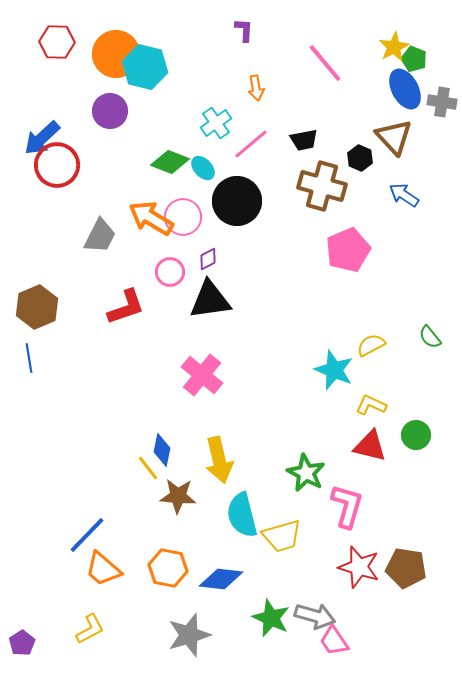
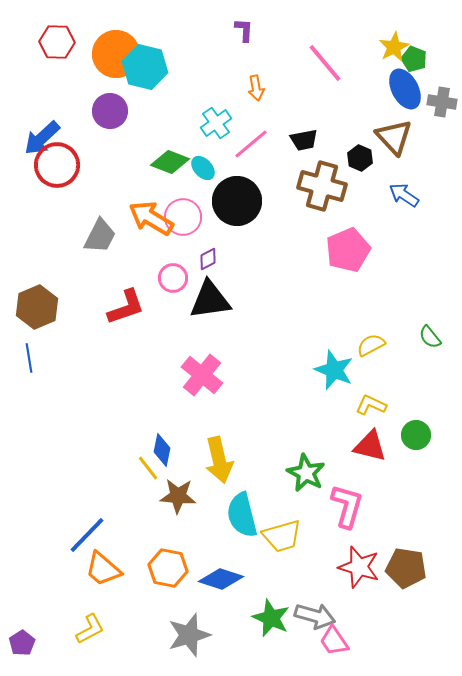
pink circle at (170, 272): moved 3 px right, 6 px down
blue diamond at (221, 579): rotated 12 degrees clockwise
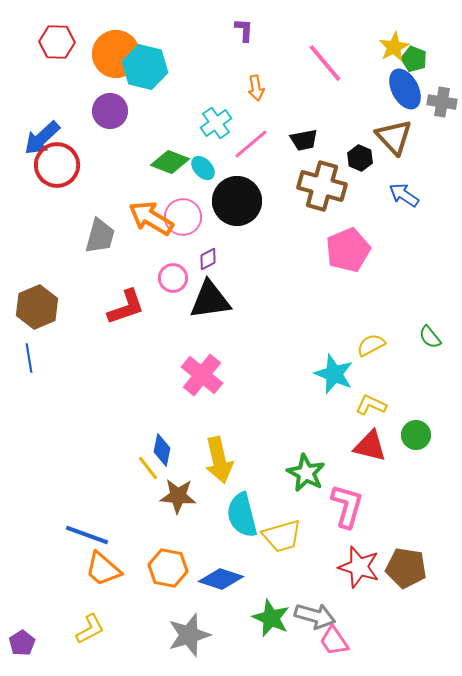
gray trapezoid at (100, 236): rotated 12 degrees counterclockwise
cyan star at (334, 370): moved 4 px down
blue line at (87, 535): rotated 66 degrees clockwise
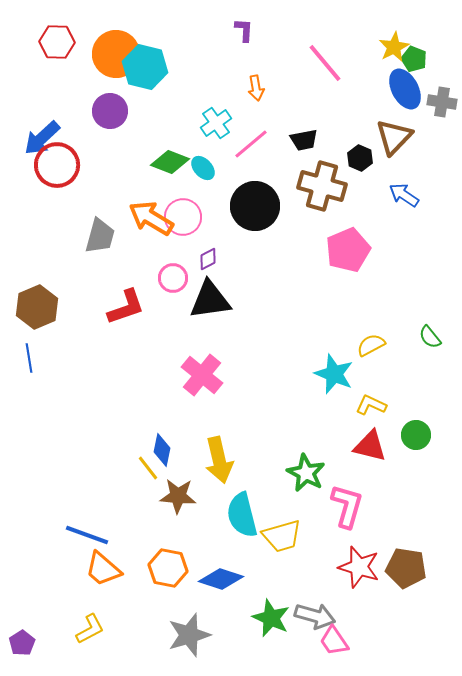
brown triangle at (394, 137): rotated 27 degrees clockwise
black circle at (237, 201): moved 18 px right, 5 px down
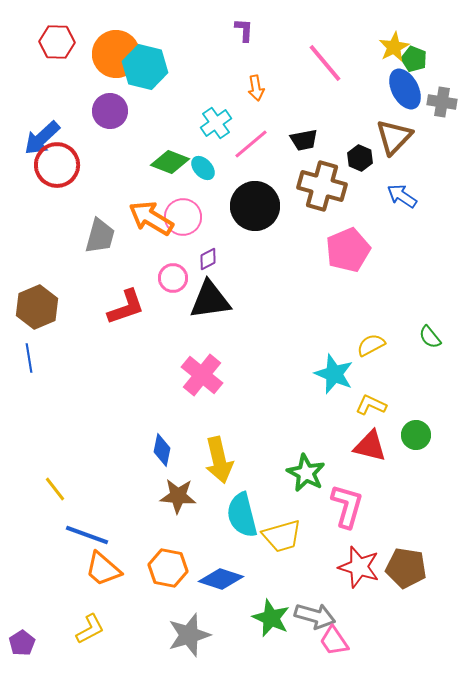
blue arrow at (404, 195): moved 2 px left, 1 px down
yellow line at (148, 468): moved 93 px left, 21 px down
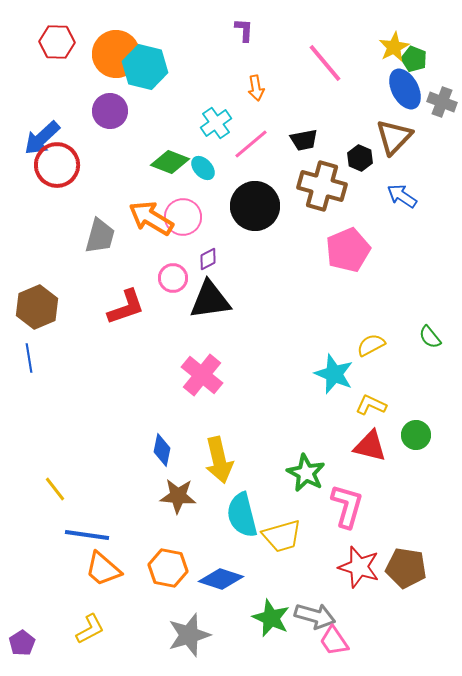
gray cross at (442, 102): rotated 12 degrees clockwise
blue line at (87, 535): rotated 12 degrees counterclockwise
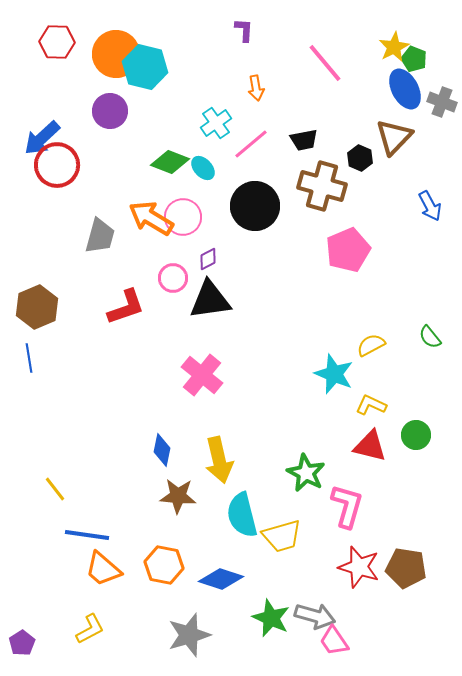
blue arrow at (402, 196): moved 28 px right, 10 px down; rotated 152 degrees counterclockwise
orange hexagon at (168, 568): moved 4 px left, 3 px up
